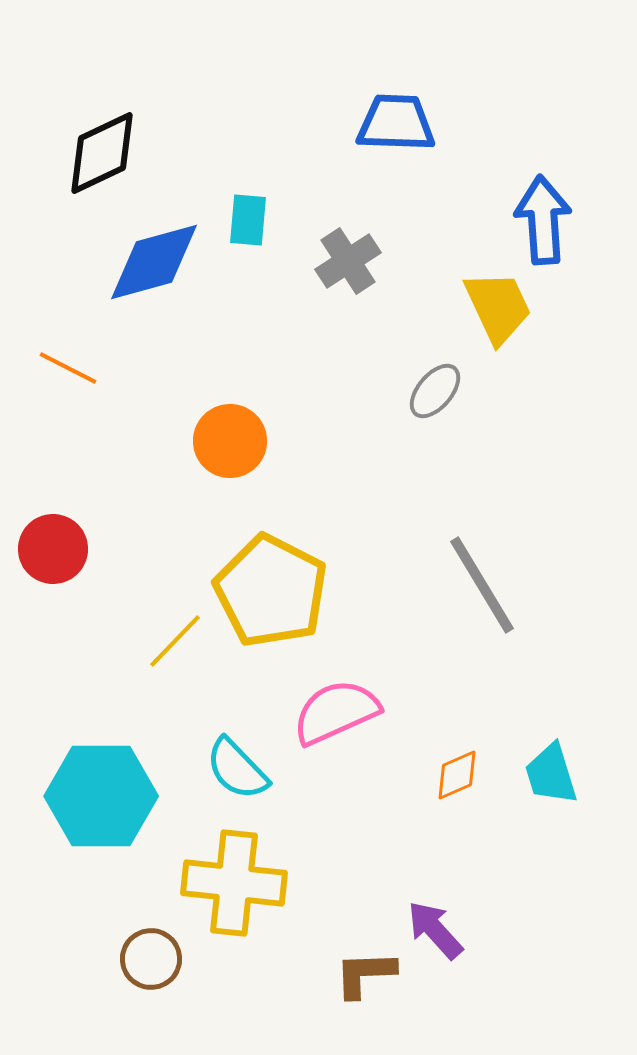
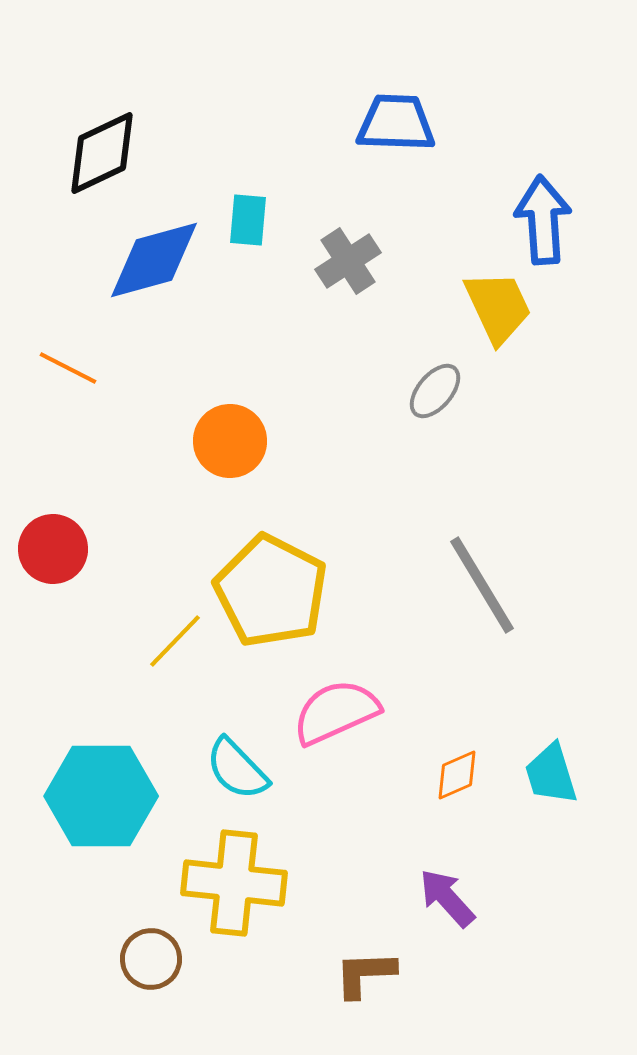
blue diamond: moved 2 px up
purple arrow: moved 12 px right, 32 px up
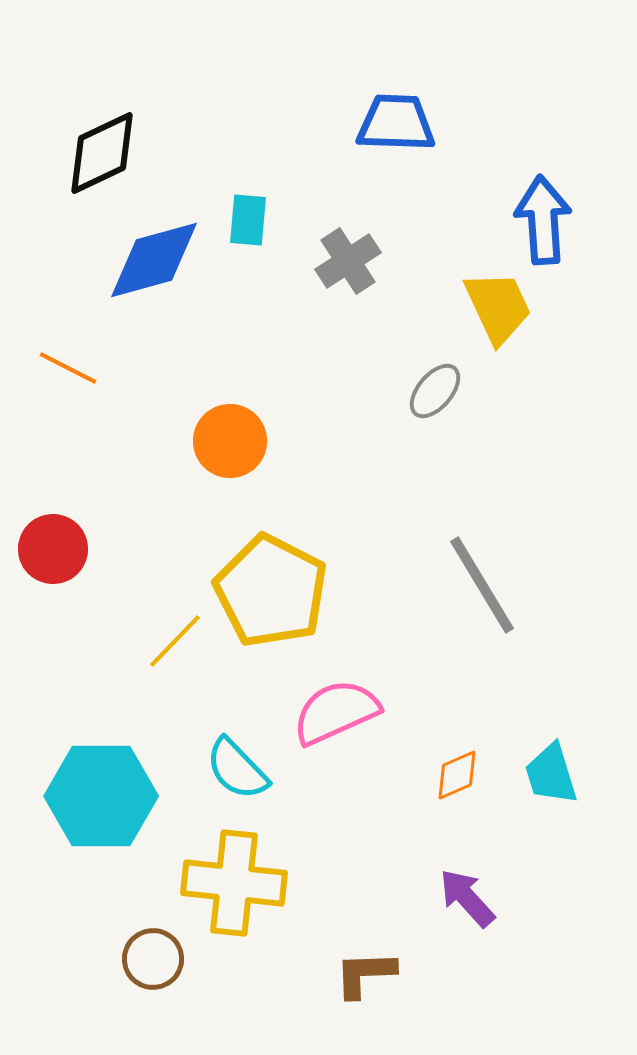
purple arrow: moved 20 px right
brown circle: moved 2 px right
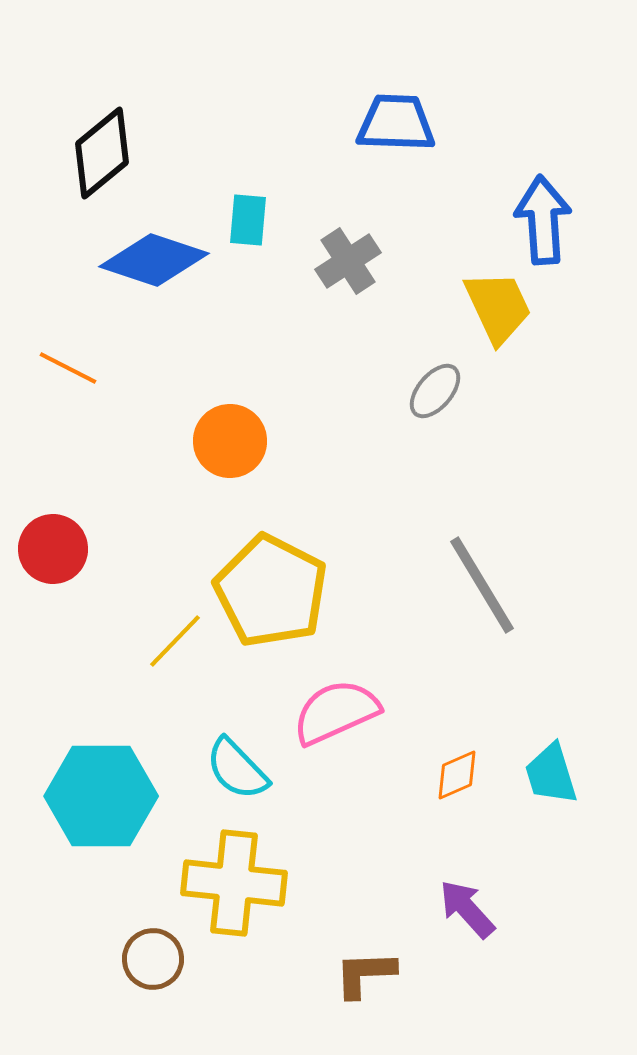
black diamond: rotated 14 degrees counterclockwise
blue diamond: rotated 34 degrees clockwise
purple arrow: moved 11 px down
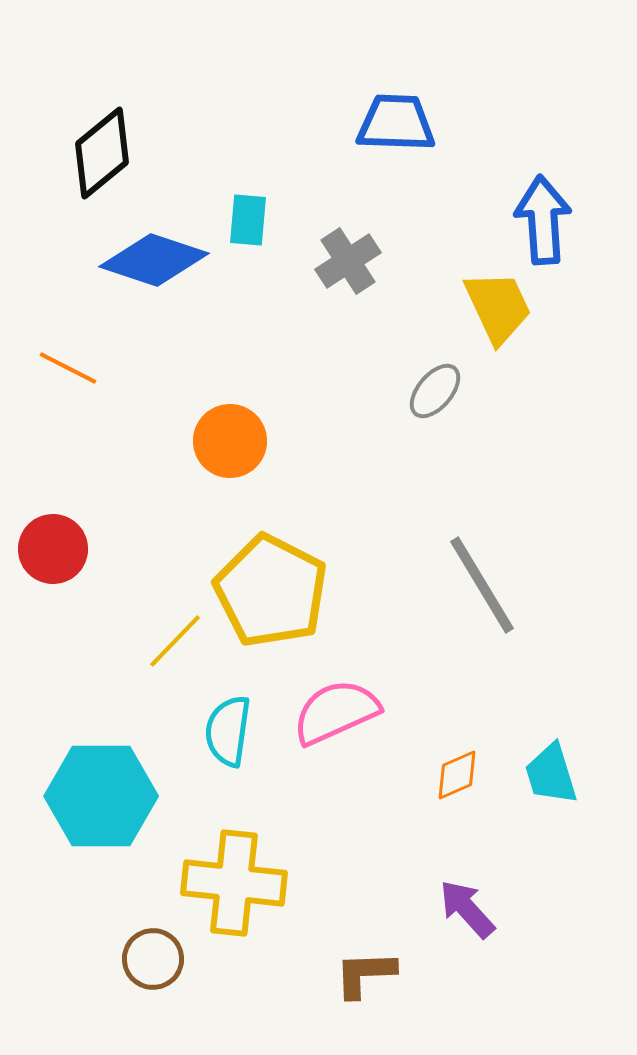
cyan semicircle: moved 9 px left, 38 px up; rotated 52 degrees clockwise
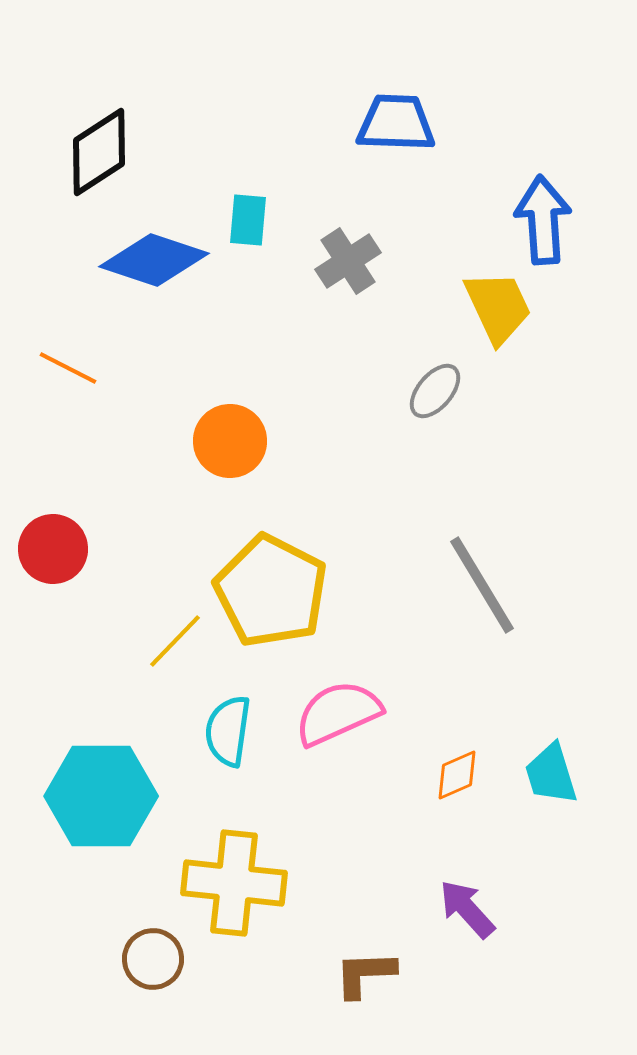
black diamond: moved 3 px left, 1 px up; rotated 6 degrees clockwise
pink semicircle: moved 2 px right, 1 px down
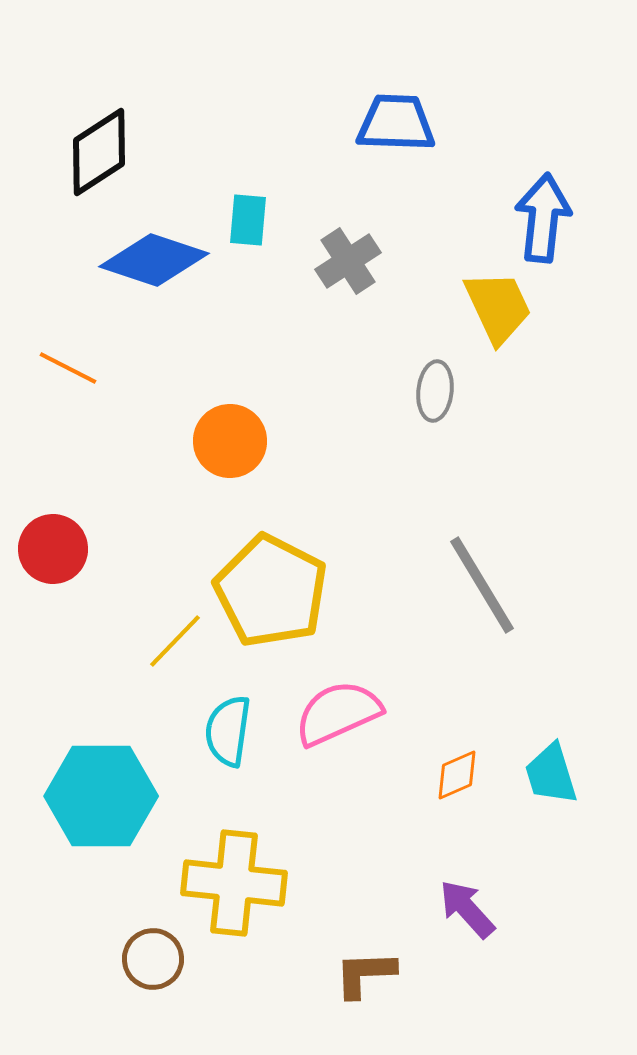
blue arrow: moved 2 px up; rotated 10 degrees clockwise
gray ellipse: rotated 34 degrees counterclockwise
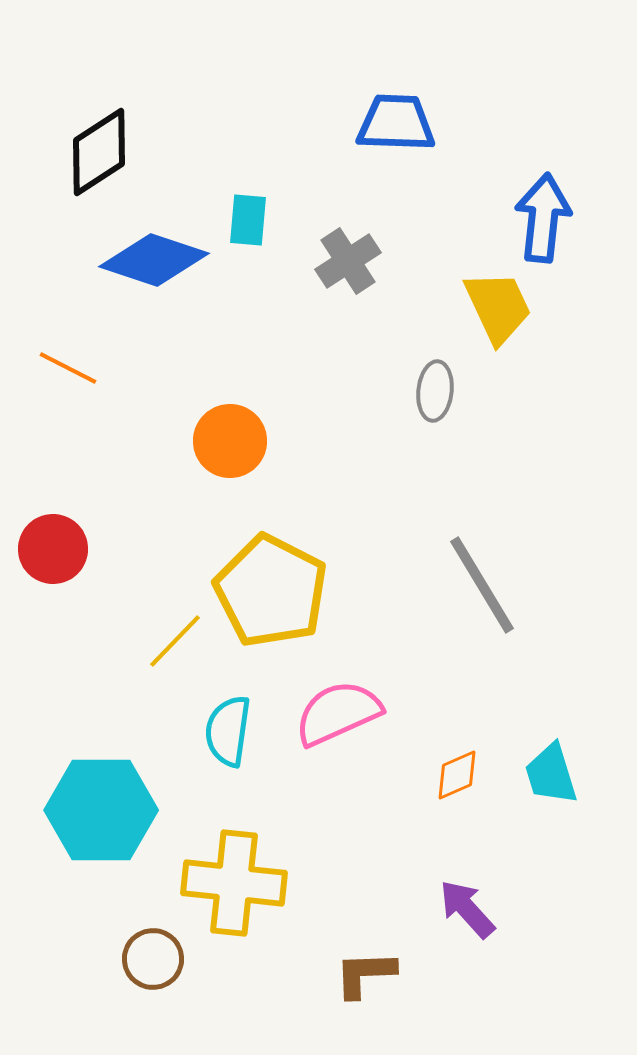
cyan hexagon: moved 14 px down
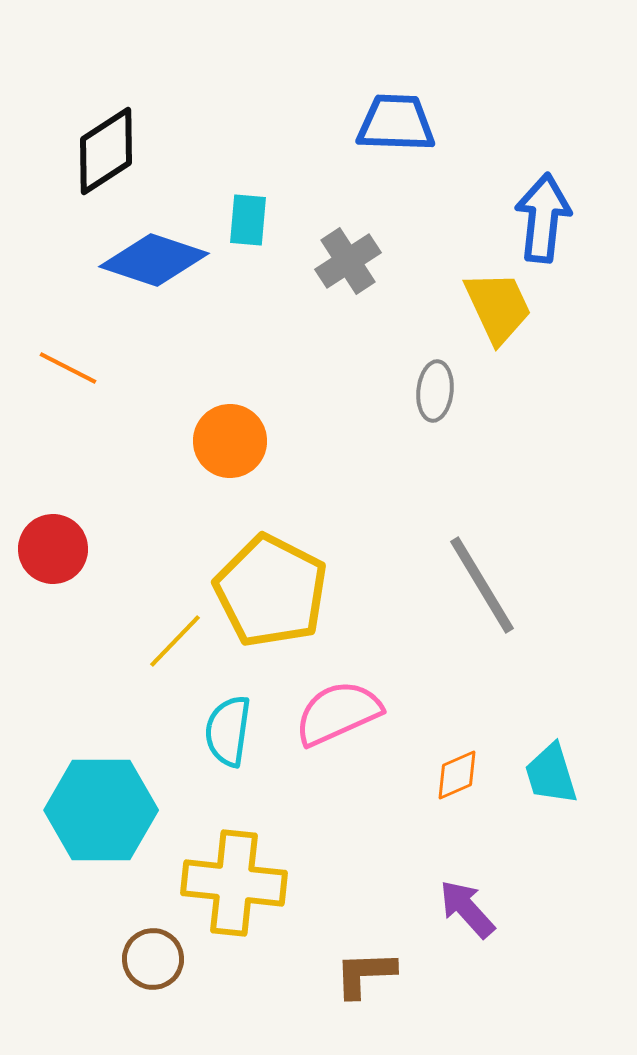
black diamond: moved 7 px right, 1 px up
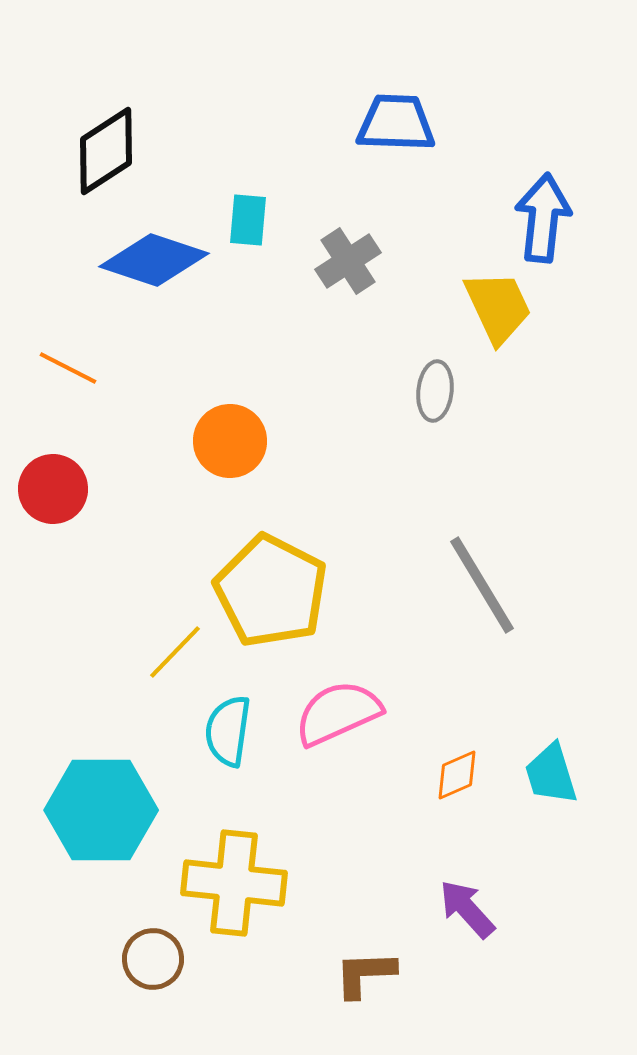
red circle: moved 60 px up
yellow line: moved 11 px down
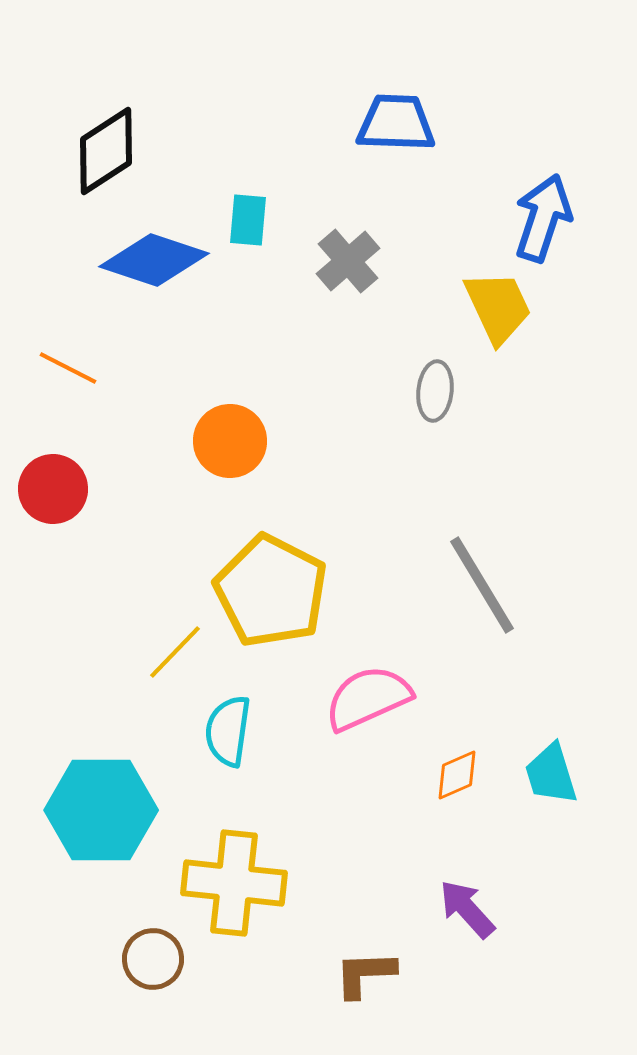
blue arrow: rotated 12 degrees clockwise
gray cross: rotated 8 degrees counterclockwise
pink semicircle: moved 30 px right, 15 px up
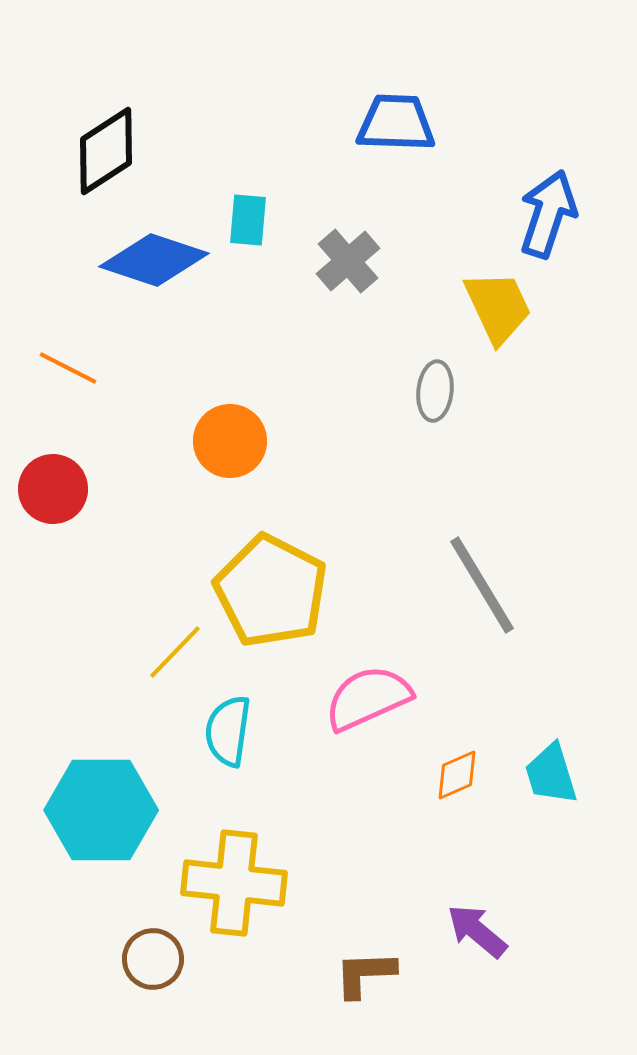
blue arrow: moved 5 px right, 4 px up
purple arrow: moved 10 px right, 22 px down; rotated 8 degrees counterclockwise
